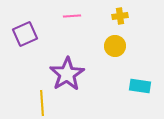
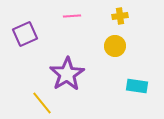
cyan rectangle: moved 3 px left
yellow line: rotated 35 degrees counterclockwise
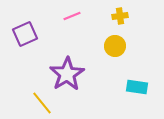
pink line: rotated 18 degrees counterclockwise
cyan rectangle: moved 1 px down
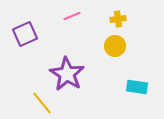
yellow cross: moved 2 px left, 3 px down
purple star: rotated 8 degrees counterclockwise
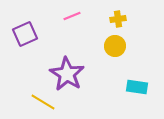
yellow line: moved 1 px right, 1 px up; rotated 20 degrees counterclockwise
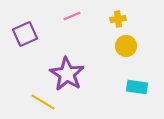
yellow circle: moved 11 px right
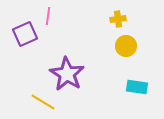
pink line: moved 24 px left; rotated 60 degrees counterclockwise
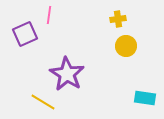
pink line: moved 1 px right, 1 px up
cyan rectangle: moved 8 px right, 11 px down
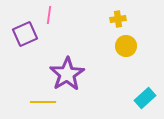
purple star: rotated 8 degrees clockwise
cyan rectangle: rotated 50 degrees counterclockwise
yellow line: rotated 30 degrees counterclockwise
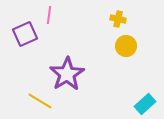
yellow cross: rotated 21 degrees clockwise
cyan rectangle: moved 6 px down
yellow line: moved 3 px left, 1 px up; rotated 30 degrees clockwise
